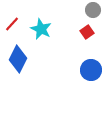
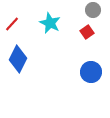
cyan star: moved 9 px right, 6 px up
blue circle: moved 2 px down
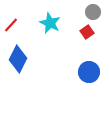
gray circle: moved 2 px down
red line: moved 1 px left, 1 px down
blue circle: moved 2 px left
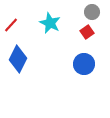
gray circle: moved 1 px left
blue circle: moved 5 px left, 8 px up
